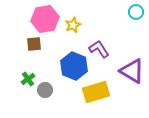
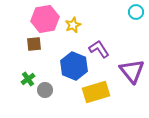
purple triangle: rotated 20 degrees clockwise
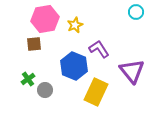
yellow star: moved 2 px right
yellow rectangle: rotated 48 degrees counterclockwise
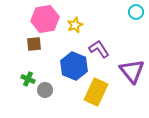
green cross: rotated 32 degrees counterclockwise
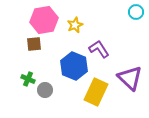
pink hexagon: moved 1 px left, 1 px down
purple triangle: moved 2 px left, 7 px down; rotated 8 degrees counterclockwise
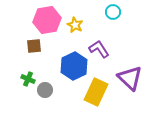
cyan circle: moved 23 px left
pink hexagon: moved 3 px right
yellow star: rotated 21 degrees counterclockwise
brown square: moved 2 px down
blue hexagon: rotated 12 degrees clockwise
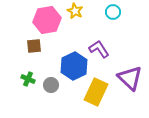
yellow star: moved 14 px up
gray circle: moved 6 px right, 5 px up
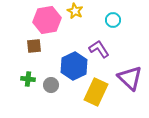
cyan circle: moved 8 px down
green cross: rotated 16 degrees counterclockwise
